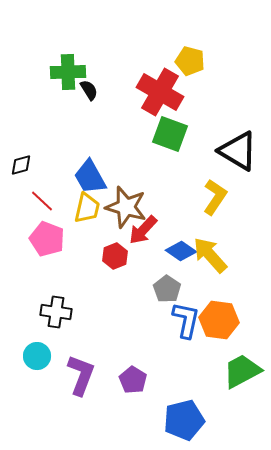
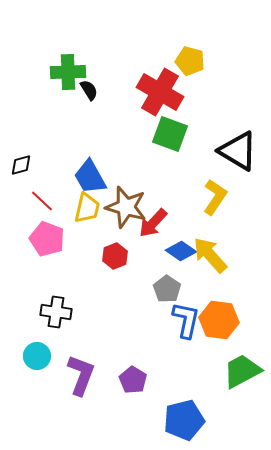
red arrow: moved 10 px right, 7 px up
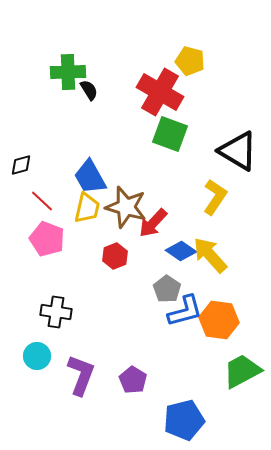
blue L-shape: moved 1 px left, 9 px up; rotated 63 degrees clockwise
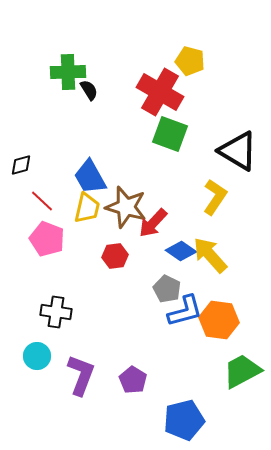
red hexagon: rotated 15 degrees clockwise
gray pentagon: rotated 8 degrees counterclockwise
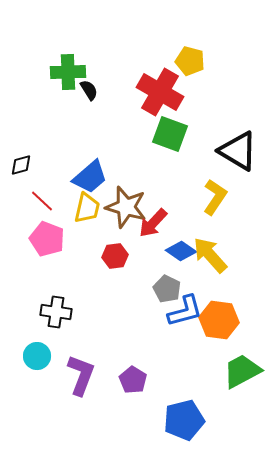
blue trapezoid: rotated 102 degrees counterclockwise
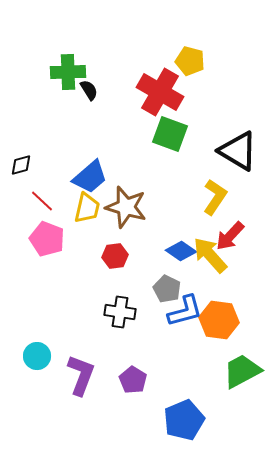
red arrow: moved 77 px right, 13 px down
black cross: moved 64 px right
blue pentagon: rotated 9 degrees counterclockwise
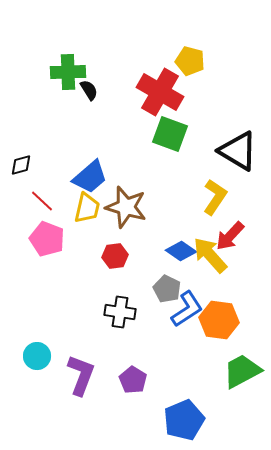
blue L-shape: moved 2 px right, 2 px up; rotated 18 degrees counterclockwise
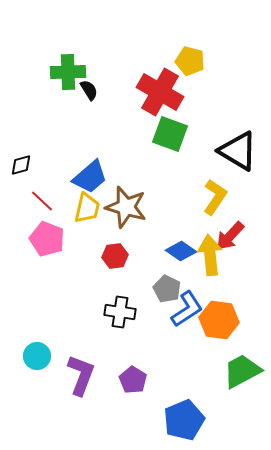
yellow arrow: rotated 36 degrees clockwise
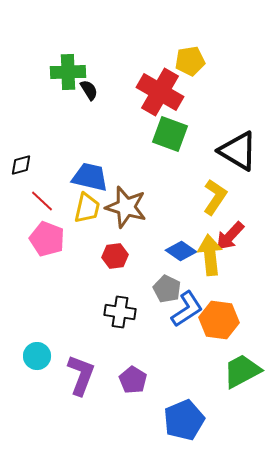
yellow pentagon: rotated 24 degrees counterclockwise
blue trapezoid: rotated 126 degrees counterclockwise
